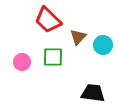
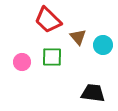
brown triangle: rotated 24 degrees counterclockwise
green square: moved 1 px left
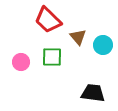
pink circle: moved 1 px left
